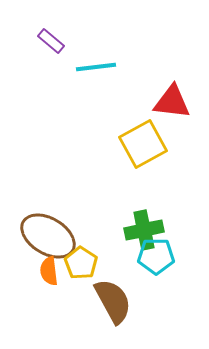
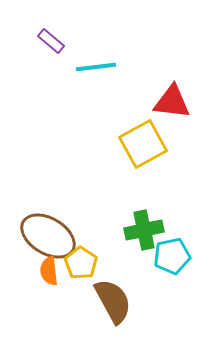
cyan pentagon: moved 16 px right; rotated 12 degrees counterclockwise
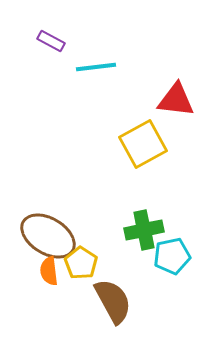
purple rectangle: rotated 12 degrees counterclockwise
red triangle: moved 4 px right, 2 px up
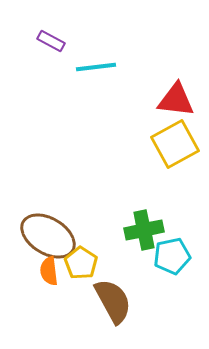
yellow square: moved 32 px right
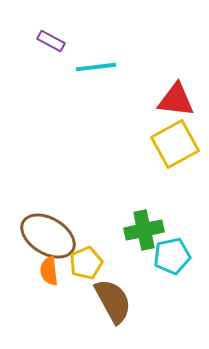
yellow pentagon: moved 5 px right; rotated 16 degrees clockwise
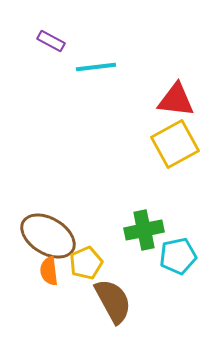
cyan pentagon: moved 6 px right
